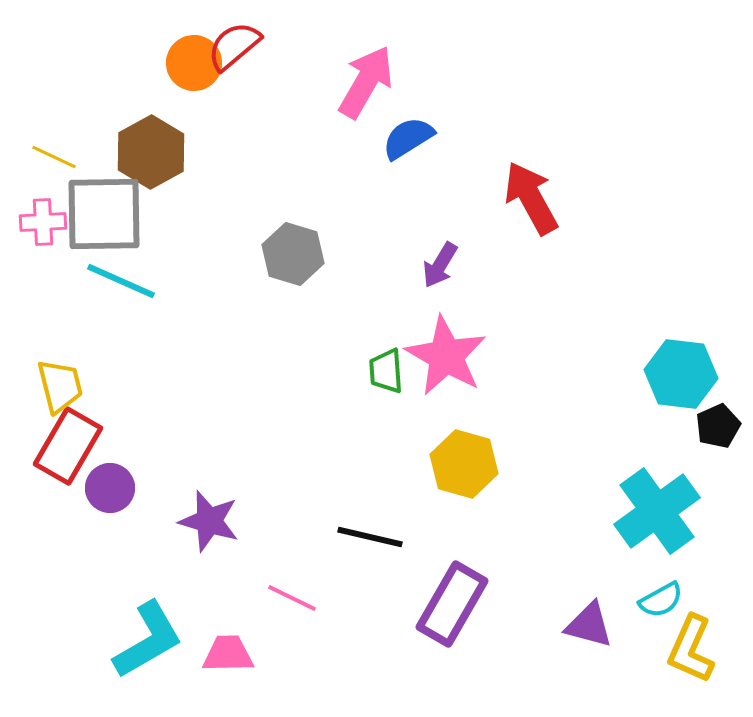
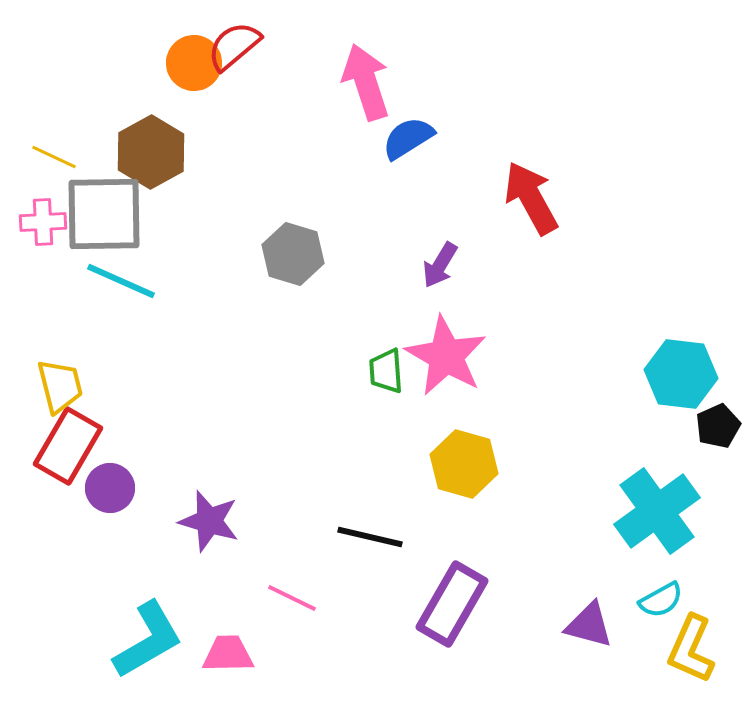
pink arrow: rotated 48 degrees counterclockwise
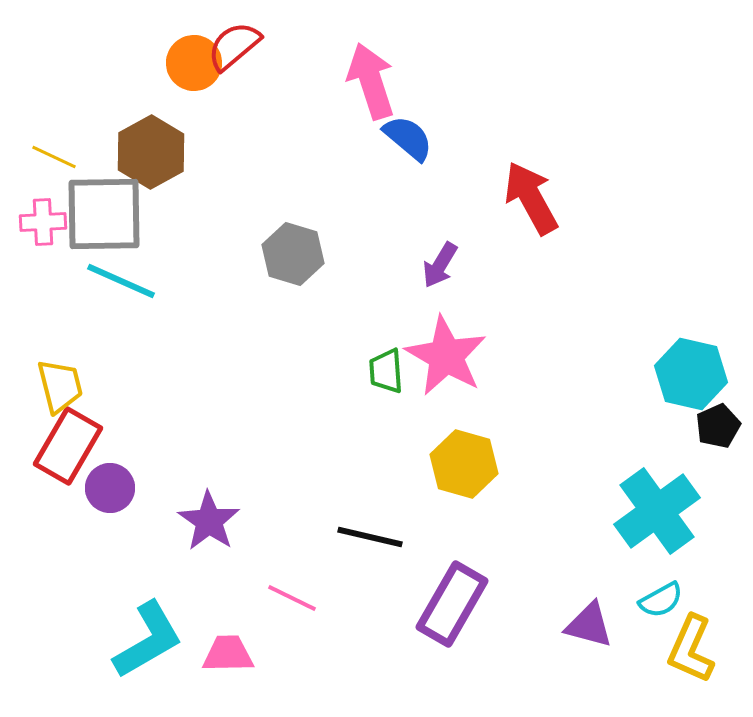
pink arrow: moved 5 px right, 1 px up
blue semicircle: rotated 72 degrees clockwise
cyan hexagon: moved 10 px right; rotated 6 degrees clockwise
purple star: rotated 18 degrees clockwise
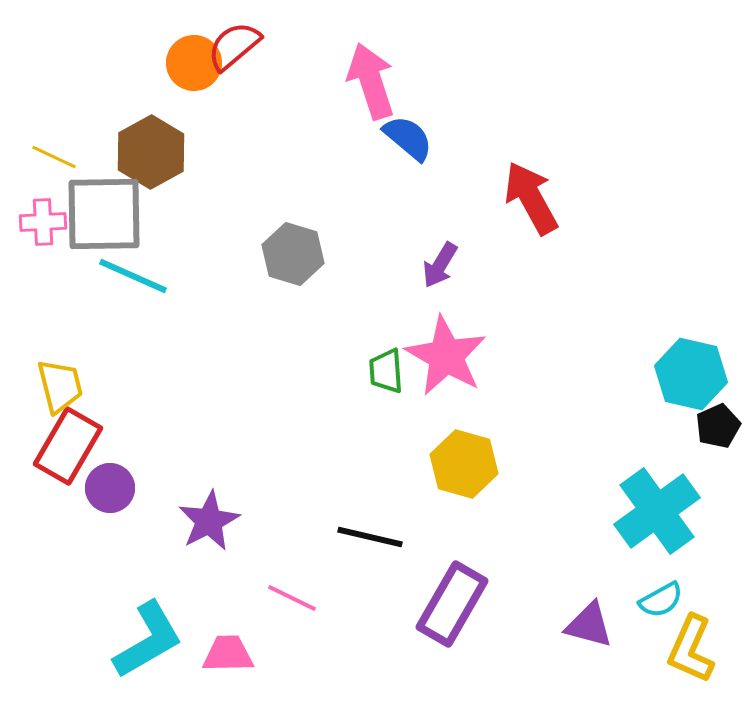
cyan line: moved 12 px right, 5 px up
purple star: rotated 10 degrees clockwise
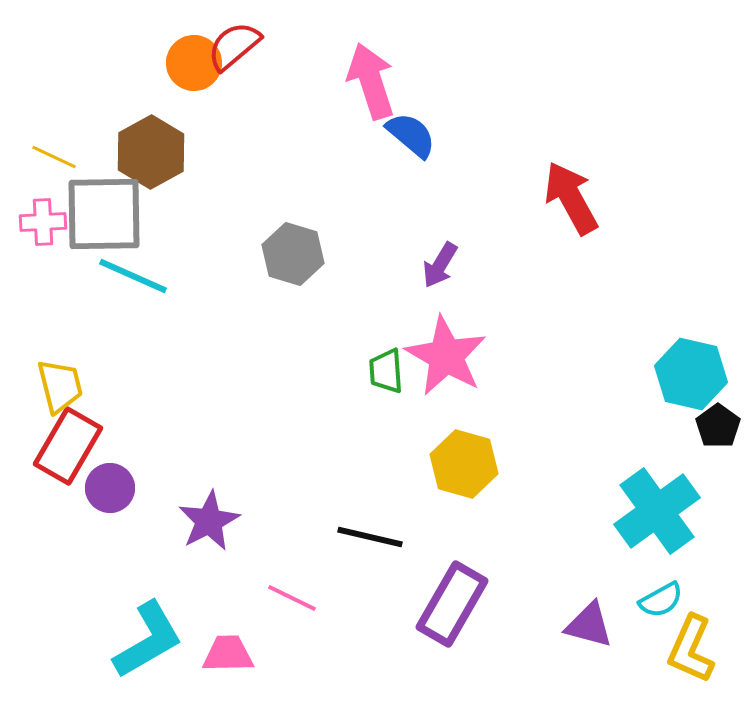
blue semicircle: moved 3 px right, 3 px up
red arrow: moved 40 px right
black pentagon: rotated 12 degrees counterclockwise
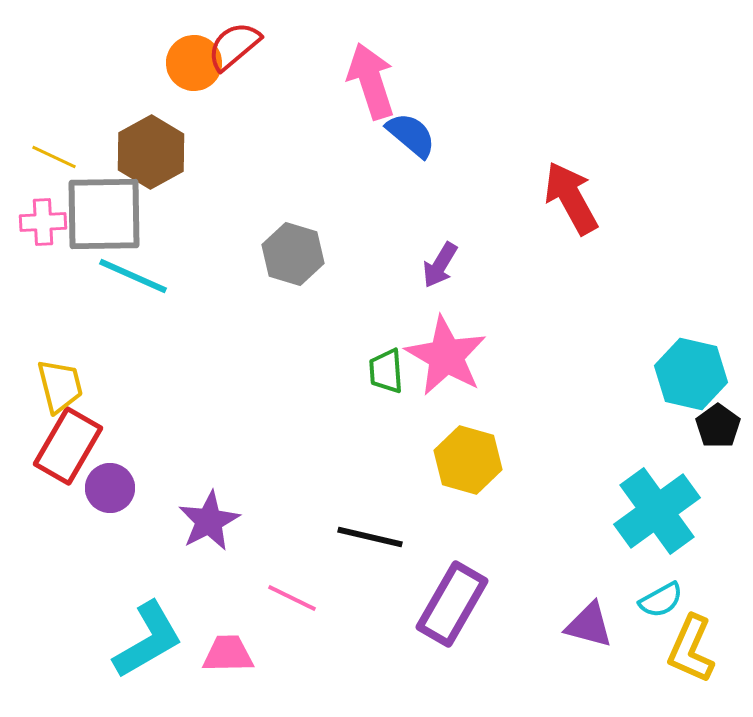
yellow hexagon: moved 4 px right, 4 px up
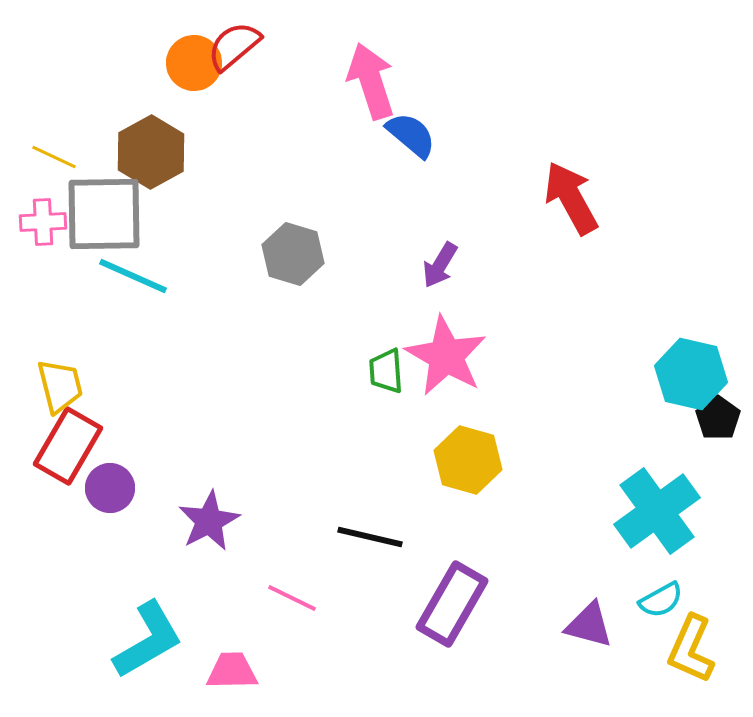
black pentagon: moved 8 px up
pink trapezoid: moved 4 px right, 17 px down
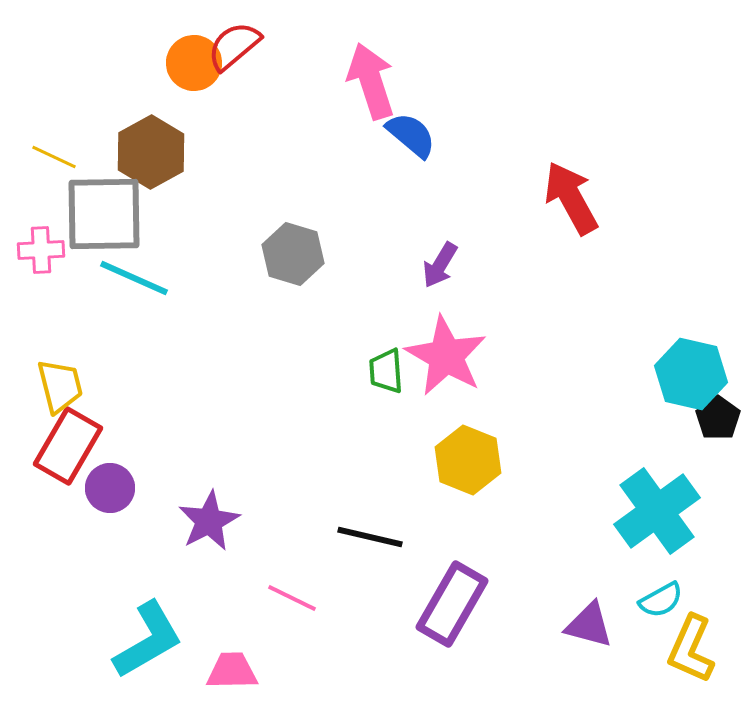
pink cross: moved 2 px left, 28 px down
cyan line: moved 1 px right, 2 px down
yellow hexagon: rotated 6 degrees clockwise
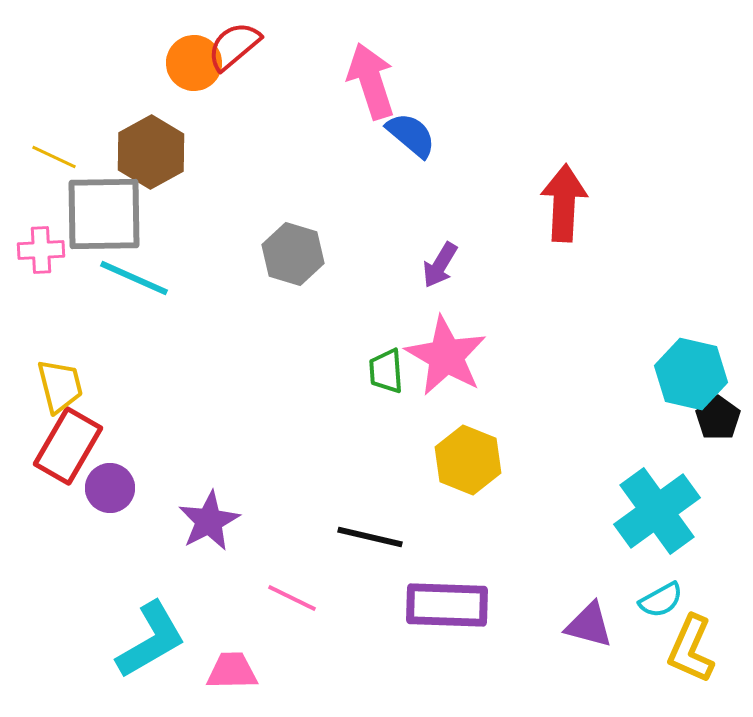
red arrow: moved 7 px left, 5 px down; rotated 32 degrees clockwise
purple rectangle: moved 5 px left, 1 px down; rotated 62 degrees clockwise
cyan L-shape: moved 3 px right
